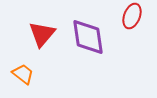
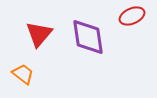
red ellipse: rotated 45 degrees clockwise
red triangle: moved 3 px left
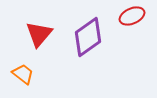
purple diamond: rotated 63 degrees clockwise
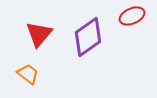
orange trapezoid: moved 5 px right
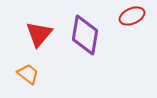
purple diamond: moved 3 px left, 2 px up; rotated 45 degrees counterclockwise
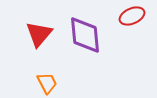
purple diamond: rotated 15 degrees counterclockwise
orange trapezoid: moved 19 px right, 9 px down; rotated 25 degrees clockwise
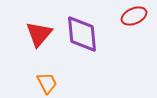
red ellipse: moved 2 px right
purple diamond: moved 3 px left, 1 px up
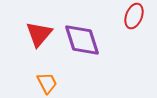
red ellipse: rotated 45 degrees counterclockwise
purple diamond: moved 6 px down; rotated 12 degrees counterclockwise
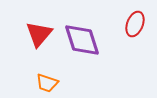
red ellipse: moved 1 px right, 8 px down
orange trapezoid: rotated 135 degrees clockwise
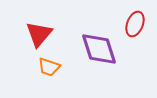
purple diamond: moved 17 px right, 9 px down
orange trapezoid: moved 2 px right, 16 px up
